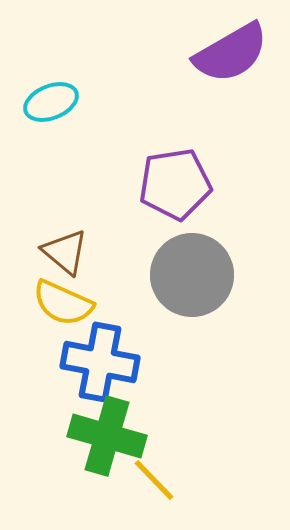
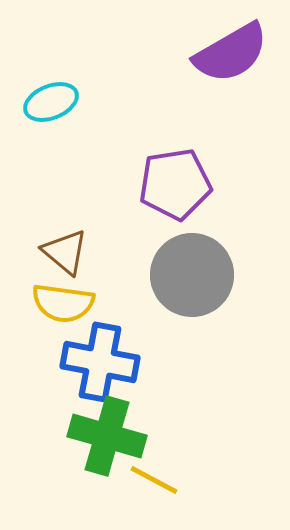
yellow semicircle: rotated 16 degrees counterclockwise
yellow line: rotated 18 degrees counterclockwise
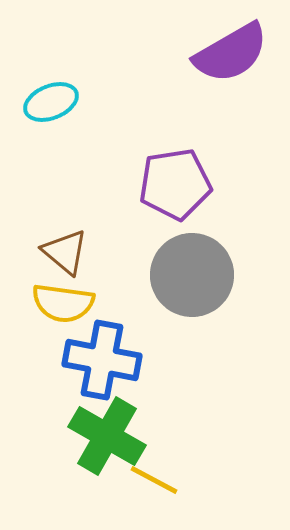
blue cross: moved 2 px right, 2 px up
green cross: rotated 14 degrees clockwise
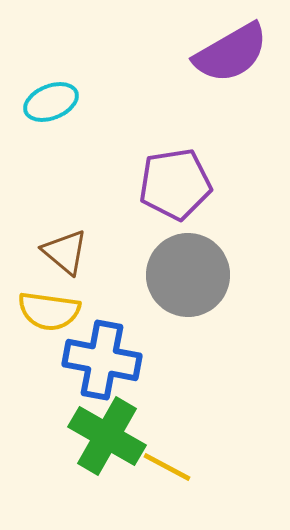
gray circle: moved 4 px left
yellow semicircle: moved 14 px left, 8 px down
yellow line: moved 13 px right, 13 px up
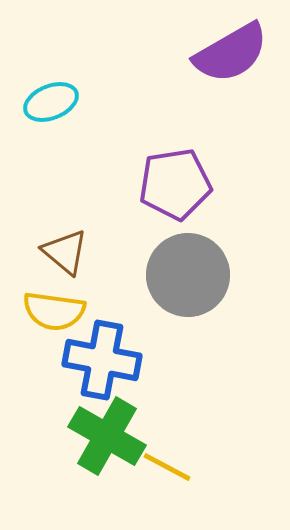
yellow semicircle: moved 5 px right
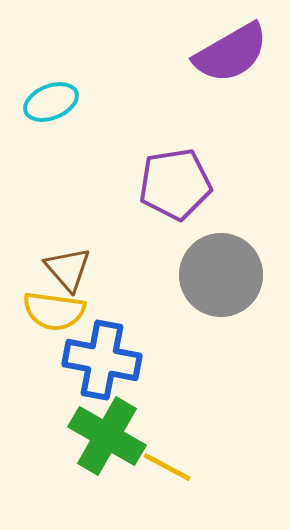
brown triangle: moved 3 px right, 17 px down; rotated 9 degrees clockwise
gray circle: moved 33 px right
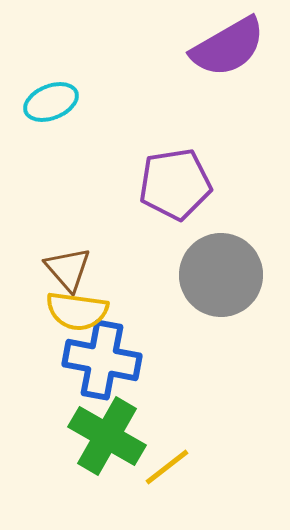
purple semicircle: moved 3 px left, 6 px up
yellow semicircle: moved 23 px right
yellow line: rotated 66 degrees counterclockwise
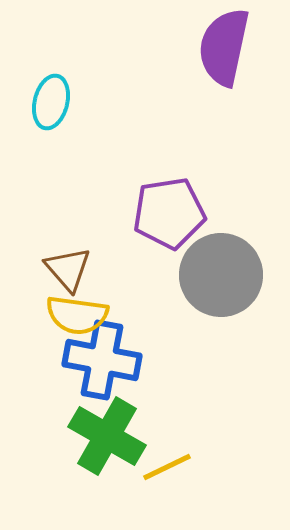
purple semicircle: moved 4 px left; rotated 132 degrees clockwise
cyan ellipse: rotated 54 degrees counterclockwise
purple pentagon: moved 6 px left, 29 px down
yellow semicircle: moved 4 px down
yellow line: rotated 12 degrees clockwise
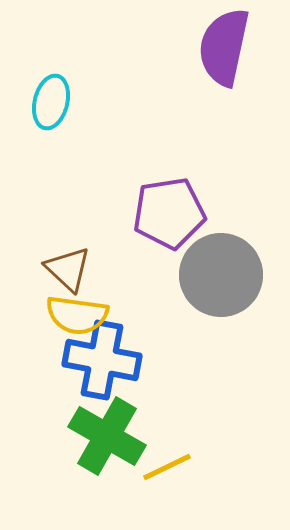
brown triangle: rotated 6 degrees counterclockwise
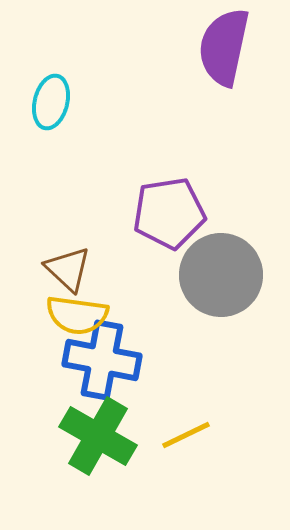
green cross: moved 9 px left
yellow line: moved 19 px right, 32 px up
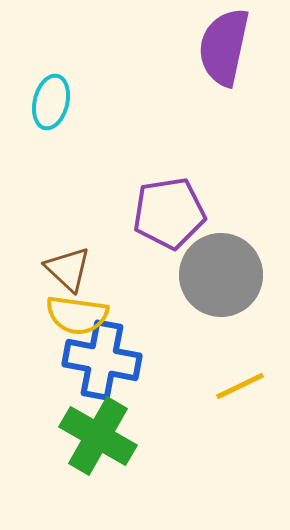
yellow line: moved 54 px right, 49 px up
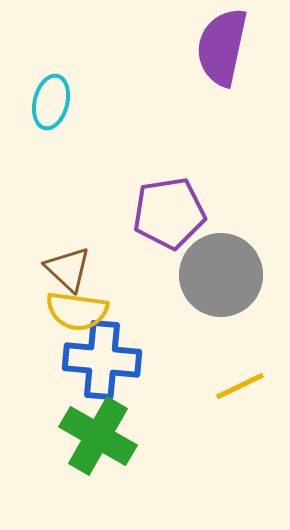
purple semicircle: moved 2 px left
yellow semicircle: moved 4 px up
blue cross: rotated 6 degrees counterclockwise
